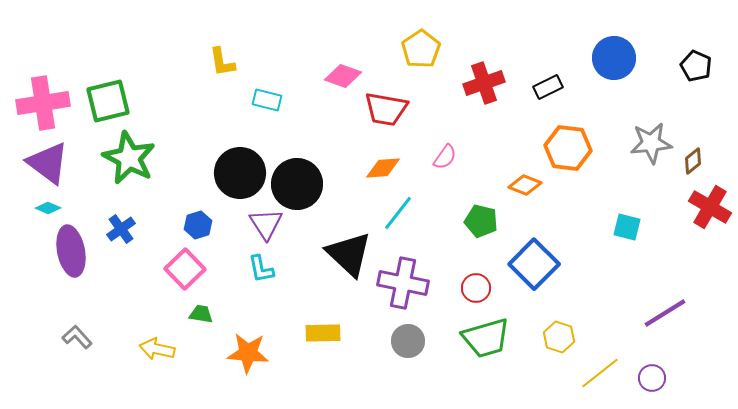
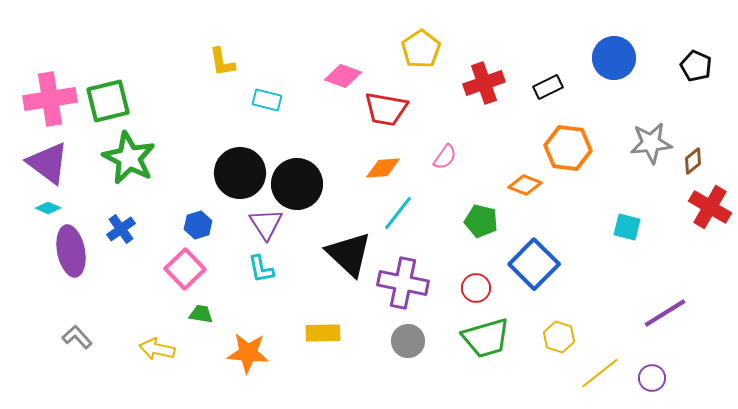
pink cross at (43, 103): moved 7 px right, 4 px up
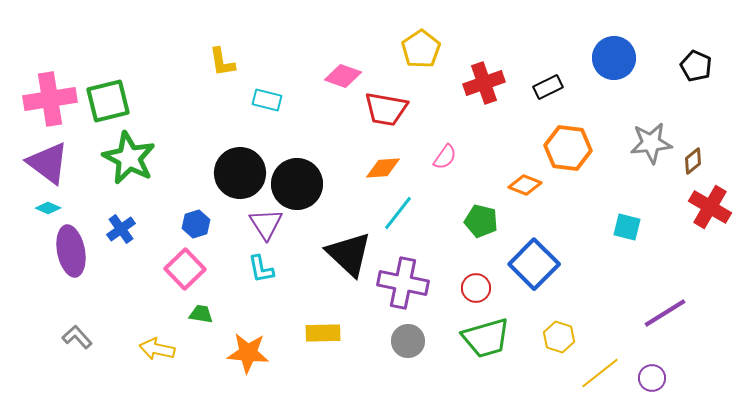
blue hexagon at (198, 225): moved 2 px left, 1 px up
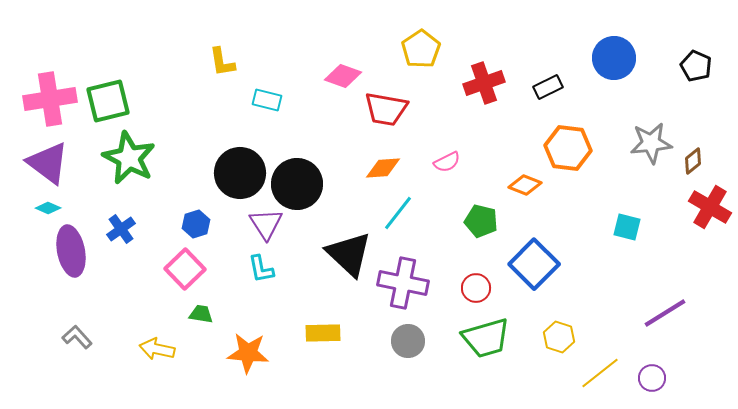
pink semicircle at (445, 157): moved 2 px right, 5 px down; rotated 28 degrees clockwise
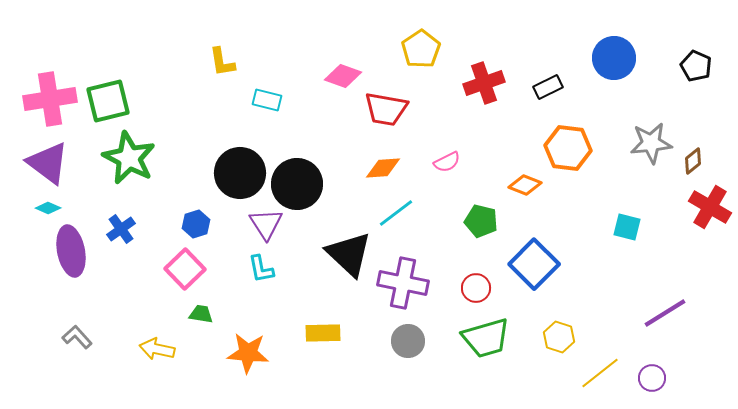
cyan line at (398, 213): moved 2 px left; rotated 15 degrees clockwise
